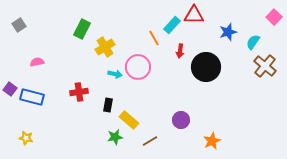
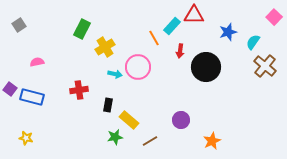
cyan rectangle: moved 1 px down
red cross: moved 2 px up
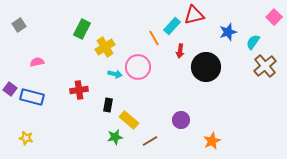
red triangle: rotated 15 degrees counterclockwise
brown cross: rotated 10 degrees clockwise
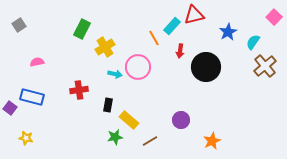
blue star: rotated 12 degrees counterclockwise
purple square: moved 19 px down
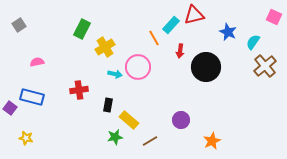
pink square: rotated 21 degrees counterclockwise
cyan rectangle: moved 1 px left, 1 px up
blue star: rotated 18 degrees counterclockwise
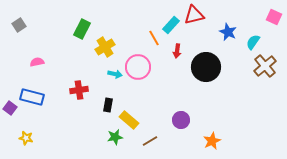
red arrow: moved 3 px left
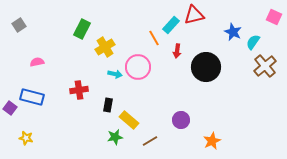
blue star: moved 5 px right
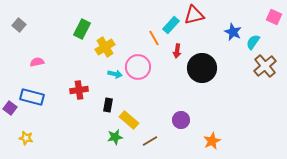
gray square: rotated 16 degrees counterclockwise
black circle: moved 4 px left, 1 px down
